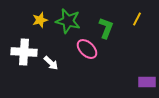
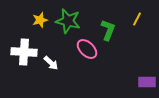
green L-shape: moved 2 px right, 2 px down
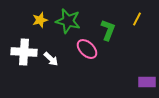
white arrow: moved 4 px up
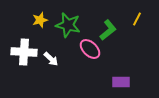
green star: moved 4 px down
green L-shape: rotated 30 degrees clockwise
pink ellipse: moved 3 px right
purple rectangle: moved 26 px left
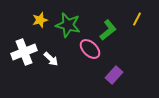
white cross: rotated 25 degrees counterclockwise
purple rectangle: moved 7 px left, 7 px up; rotated 48 degrees counterclockwise
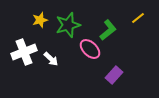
yellow line: moved 1 px right, 1 px up; rotated 24 degrees clockwise
green star: rotated 30 degrees counterclockwise
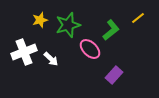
green L-shape: moved 3 px right
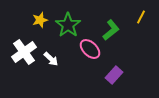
yellow line: moved 3 px right, 1 px up; rotated 24 degrees counterclockwise
green star: rotated 20 degrees counterclockwise
white cross: rotated 15 degrees counterclockwise
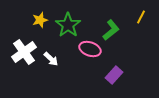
pink ellipse: rotated 25 degrees counterclockwise
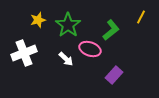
yellow star: moved 2 px left
white cross: moved 1 px down; rotated 15 degrees clockwise
white arrow: moved 15 px right
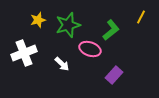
green star: rotated 20 degrees clockwise
white arrow: moved 4 px left, 5 px down
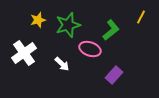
white cross: rotated 15 degrees counterclockwise
